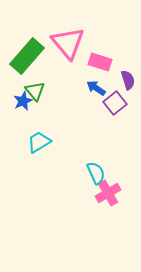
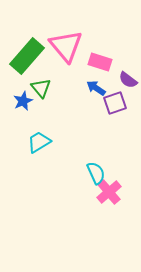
pink triangle: moved 2 px left, 3 px down
purple semicircle: rotated 144 degrees clockwise
green triangle: moved 6 px right, 3 px up
purple square: rotated 20 degrees clockwise
pink cross: moved 1 px right, 1 px up; rotated 10 degrees counterclockwise
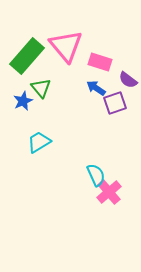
cyan semicircle: moved 2 px down
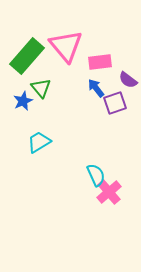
pink rectangle: rotated 25 degrees counterclockwise
blue arrow: rotated 18 degrees clockwise
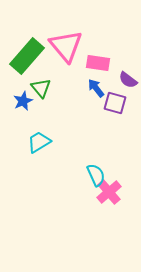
pink rectangle: moved 2 px left, 1 px down; rotated 15 degrees clockwise
purple square: rotated 35 degrees clockwise
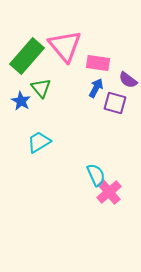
pink triangle: moved 1 px left
blue arrow: rotated 66 degrees clockwise
blue star: moved 2 px left; rotated 18 degrees counterclockwise
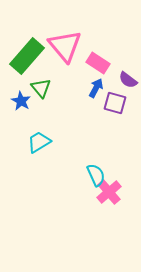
pink rectangle: rotated 25 degrees clockwise
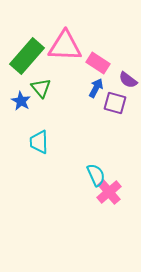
pink triangle: rotated 48 degrees counterclockwise
cyan trapezoid: rotated 60 degrees counterclockwise
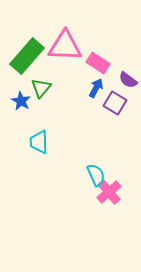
green triangle: rotated 20 degrees clockwise
purple square: rotated 15 degrees clockwise
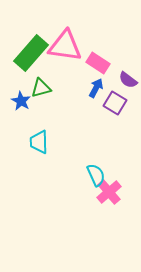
pink triangle: rotated 6 degrees clockwise
green rectangle: moved 4 px right, 3 px up
green triangle: rotated 35 degrees clockwise
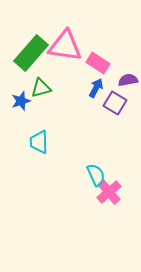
purple semicircle: rotated 132 degrees clockwise
blue star: rotated 24 degrees clockwise
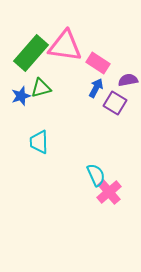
blue star: moved 5 px up
